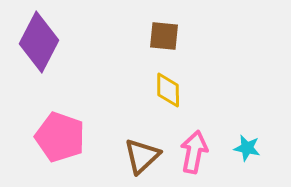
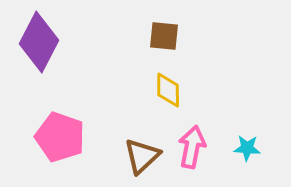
cyan star: rotated 8 degrees counterclockwise
pink arrow: moved 2 px left, 5 px up
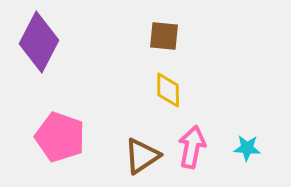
brown triangle: rotated 9 degrees clockwise
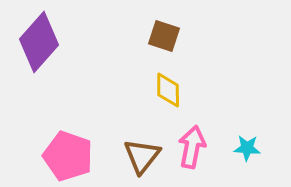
brown square: rotated 12 degrees clockwise
purple diamond: rotated 14 degrees clockwise
pink pentagon: moved 8 px right, 19 px down
brown triangle: rotated 18 degrees counterclockwise
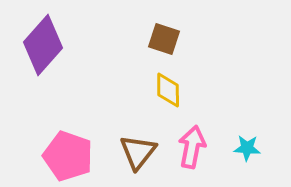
brown square: moved 3 px down
purple diamond: moved 4 px right, 3 px down
brown triangle: moved 4 px left, 4 px up
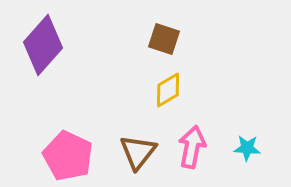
yellow diamond: rotated 60 degrees clockwise
pink pentagon: rotated 6 degrees clockwise
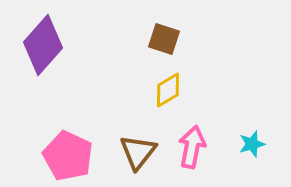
cyan star: moved 5 px right, 4 px up; rotated 20 degrees counterclockwise
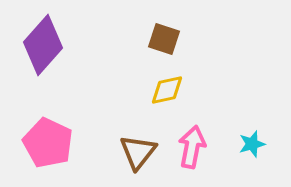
yellow diamond: moved 1 px left; rotated 18 degrees clockwise
pink pentagon: moved 20 px left, 13 px up
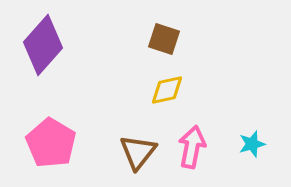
pink pentagon: moved 3 px right; rotated 6 degrees clockwise
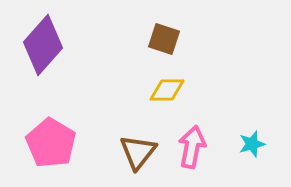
yellow diamond: rotated 12 degrees clockwise
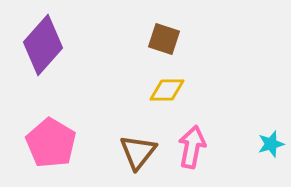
cyan star: moved 19 px right
